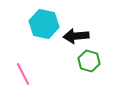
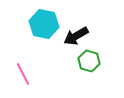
black arrow: rotated 25 degrees counterclockwise
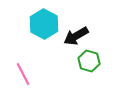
cyan hexagon: rotated 16 degrees clockwise
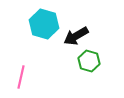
cyan hexagon: rotated 12 degrees counterclockwise
pink line: moved 2 px left, 3 px down; rotated 40 degrees clockwise
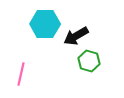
cyan hexagon: moved 1 px right; rotated 16 degrees counterclockwise
pink line: moved 3 px up
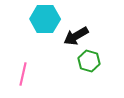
cyan hexagon: moved 5 px up
pink line: moved 2 px right
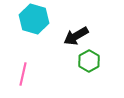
cyan hexagon: moved 11 px left; rotated 16 degrees clockwise
green hexagon: rotated 15 degrees clockwise
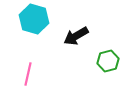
green hexagon: moved 19 px right; rotated 15 degrees clockwise
pink line: moved 5 px right
